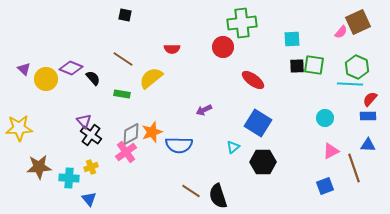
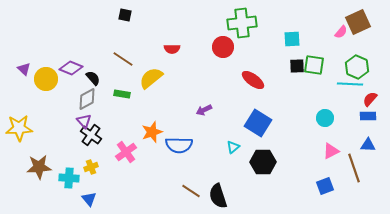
gray diamond at (131, 134): moved 44 px left, 35 px up
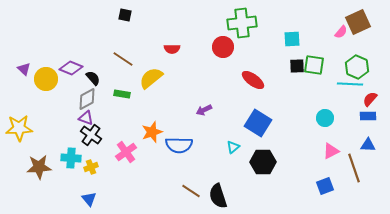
purple triangle at (84, 121): moved 2 px right, 3 px up; rotated 28 degrees counterclockwise
cyan cross at (69, 178): moved 2 px right, 20 px up
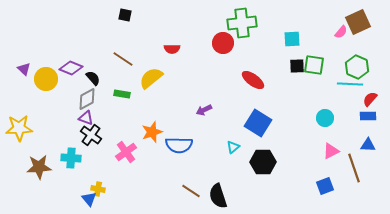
red circle at (223, 47): moved 4 px up
yellow cross at (91, 167): moved 7 px right, 22 px down; rotated 32 degrees clockwise
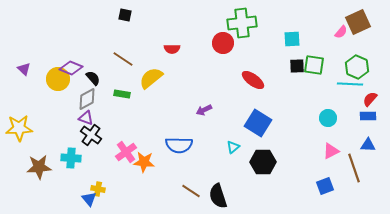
yellow circle at (46, 79): moved 12 px right
cyan circle at (325, 118): moved 3 px right
orange star at (152, 132): moved 8 px left, 30 px down; rotated 25 degrees clockwise
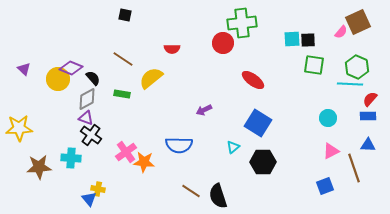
black square at (297, 66): moved 11 px right, 26 px up
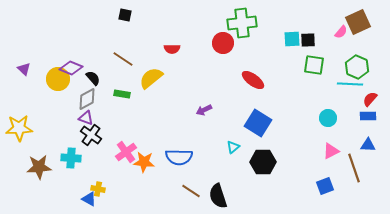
blue semicircle at (179, 145): moved 12 px down
blue triangle at (89, 199): rotated 21 degrees counterclockwise
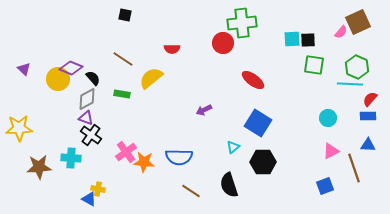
black semicircle at (218, 196): moved 11 px right, 11 px up
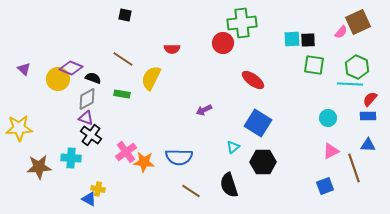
black semicircle at (93, 78): rotated 28 degrees counterclockwise
yellow semicircle at (151, 78): rotated 25 degrees counterclockwise
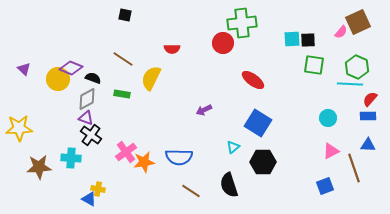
orange star at (144, 162): rotated 15 degrees counterclockwise
